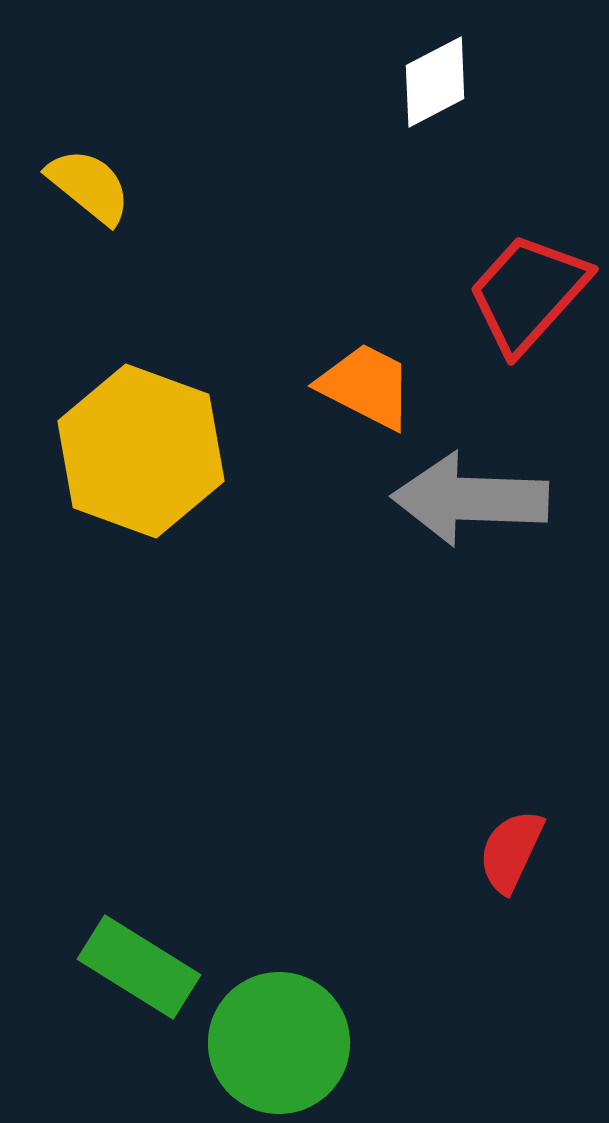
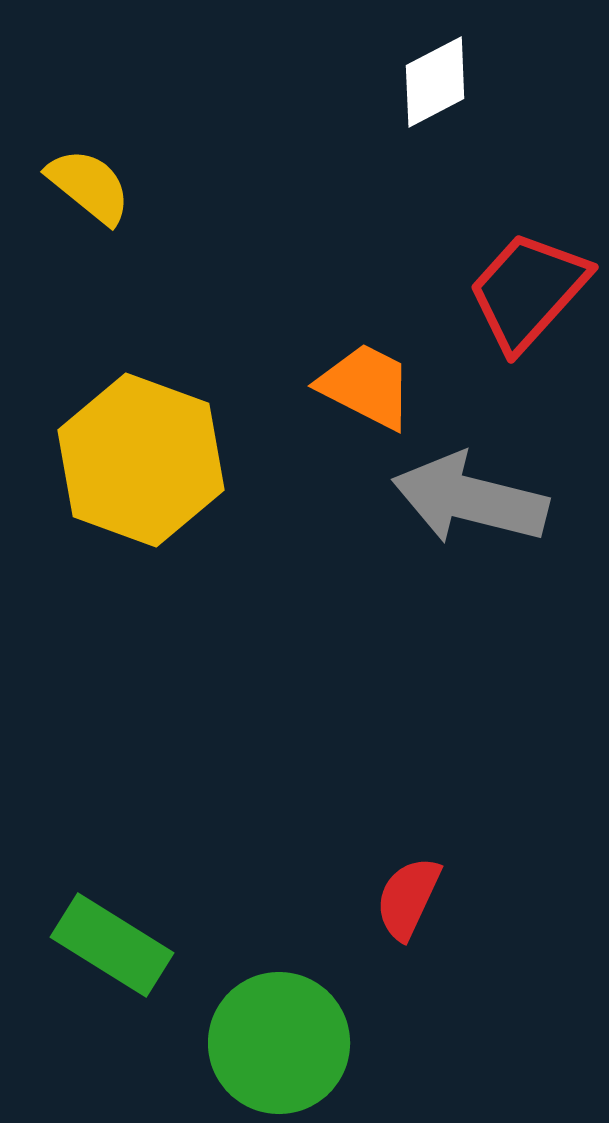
red trapezoid: moved 2 px up
yellow hexagon: moved 9 px down
gray arrow: rotated 12 degrees clockwise
red semicircle: moved 103 px left, 47 px down
green rectangle: moved 27 px left, 22 px up
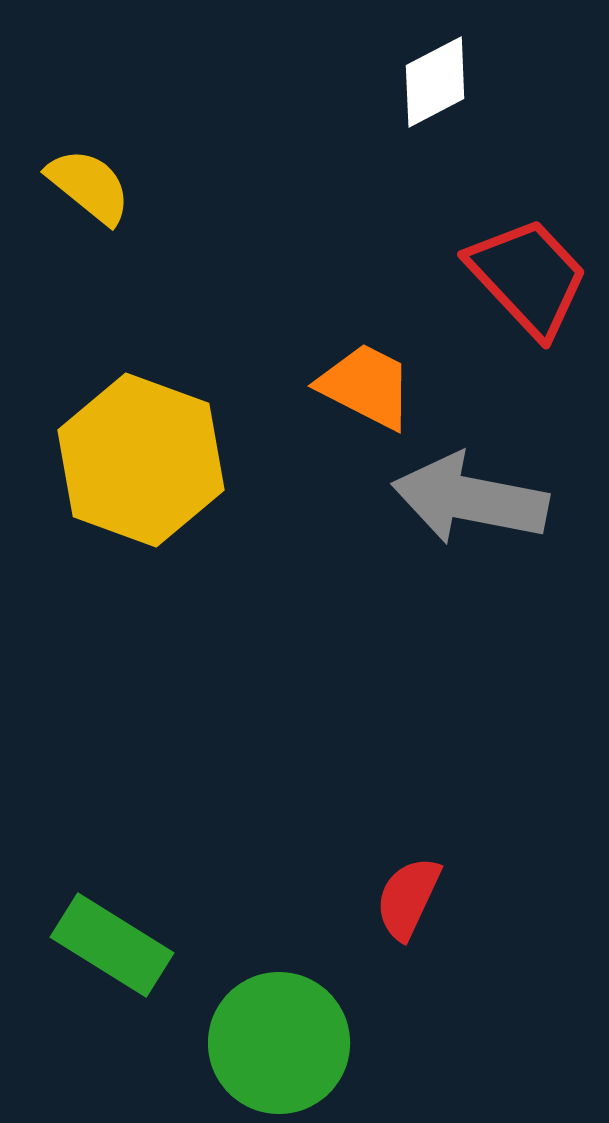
red trapezoid: moved 14 px up; rotated 95 degrees clockwise
gray arrow: rotated 3 degrees counterclockwise
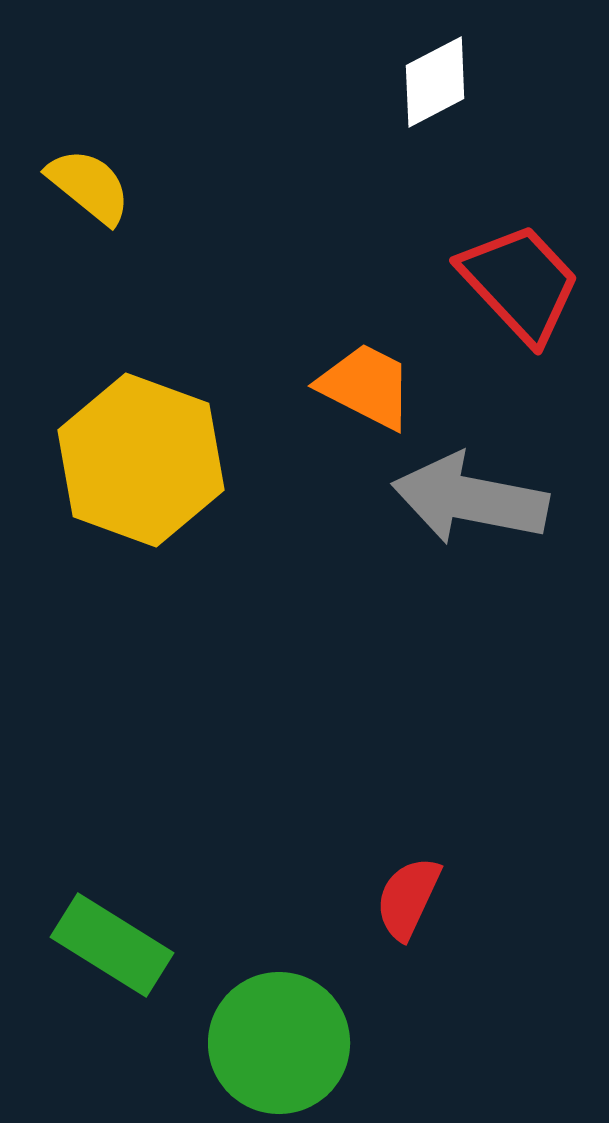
red trapezoid: moved 8 px left, 6 px down
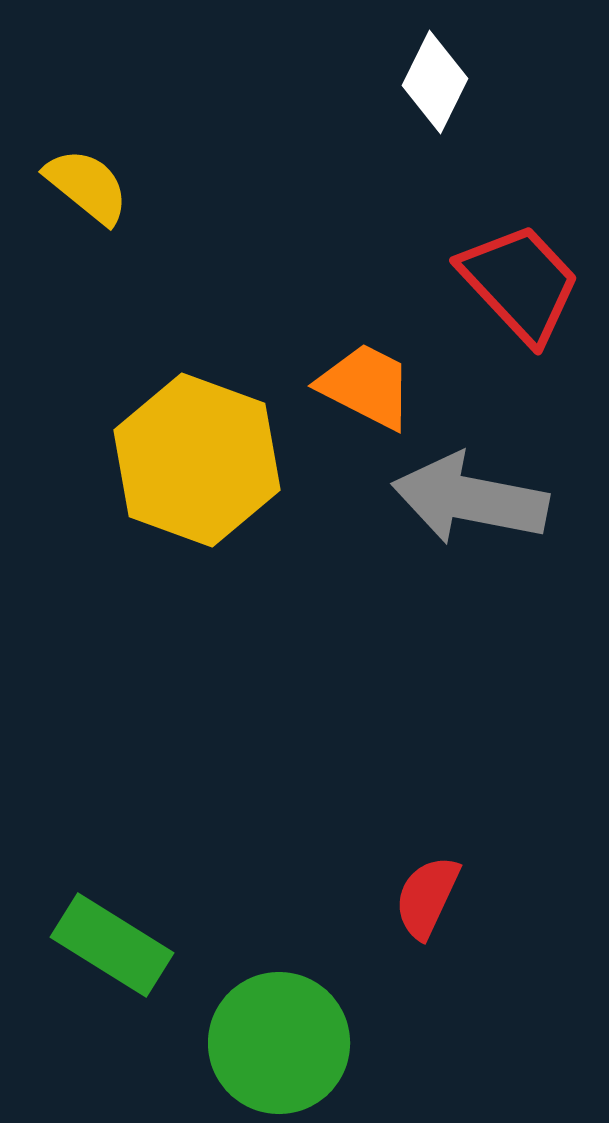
white diamond: rotated 36 degrees counterclockwise
yellow semicircle: moved 2 px left
yellow hexagon: moved 56 px right
red semicircle: moved 19 px right, 1 px up
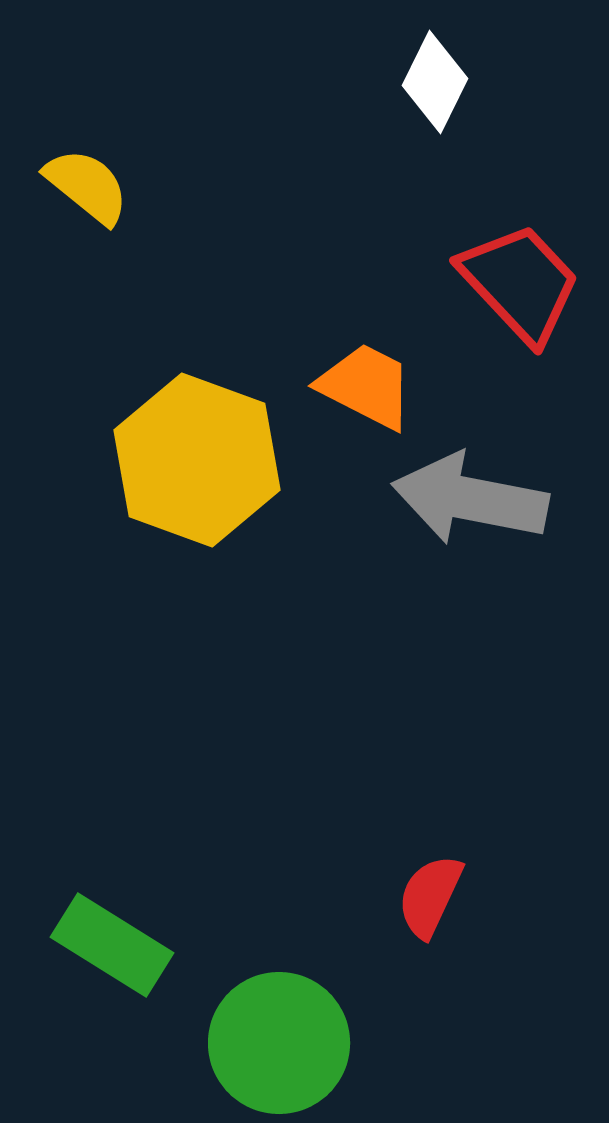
red semicircle: moved 3 px right, 1 px up
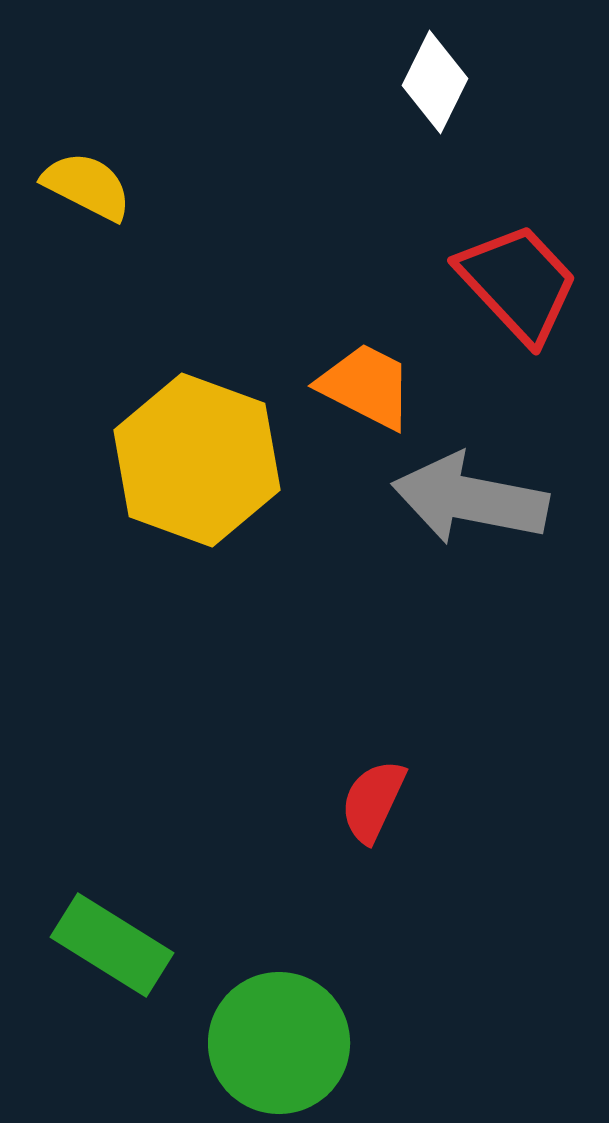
yellow semicircle: rotated 12 degrees counterclockwise
red trapezoid: moved 2 px left
red semicircle: moved 57 px left, 95 px up
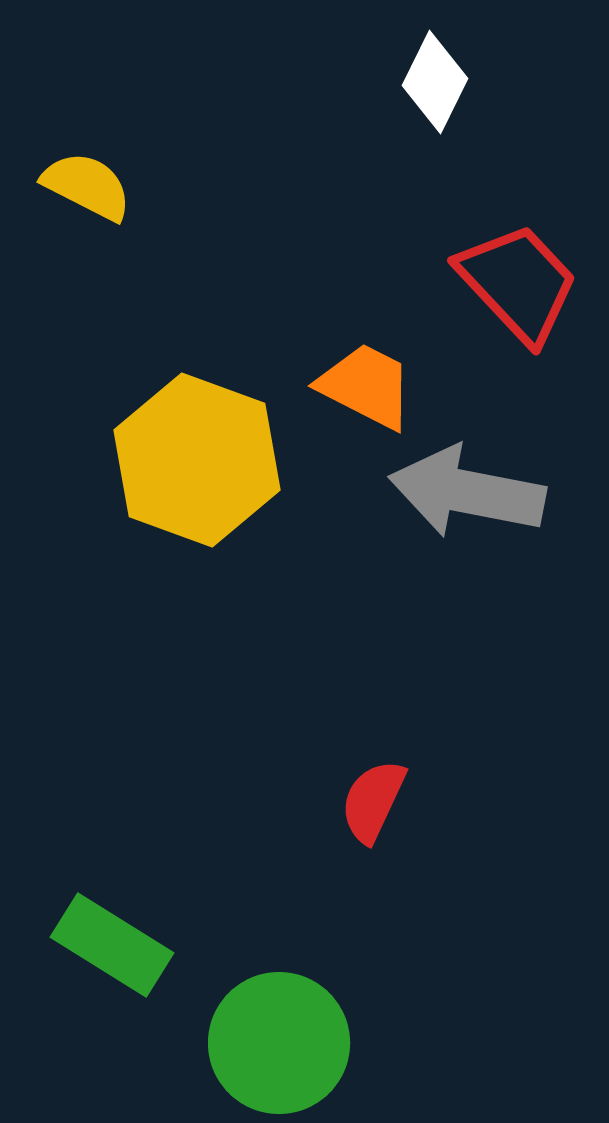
gray arrow: moved 3 px left, 7 px up
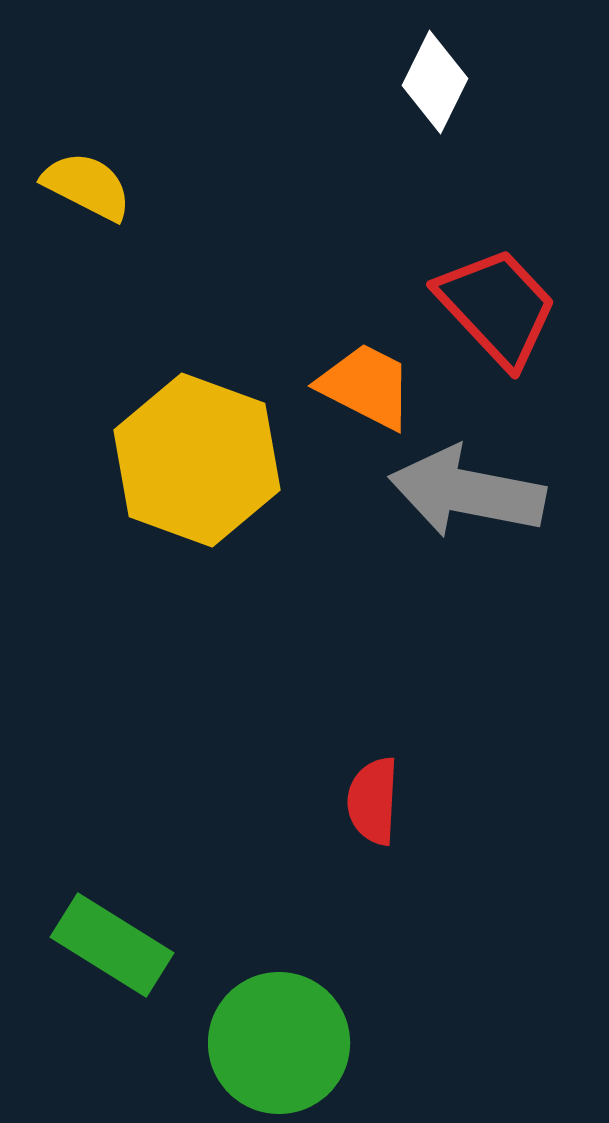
red trapezoid: moved 21 px left, 24 px down
red semicircle: rotated 22 degrees counterclockwise
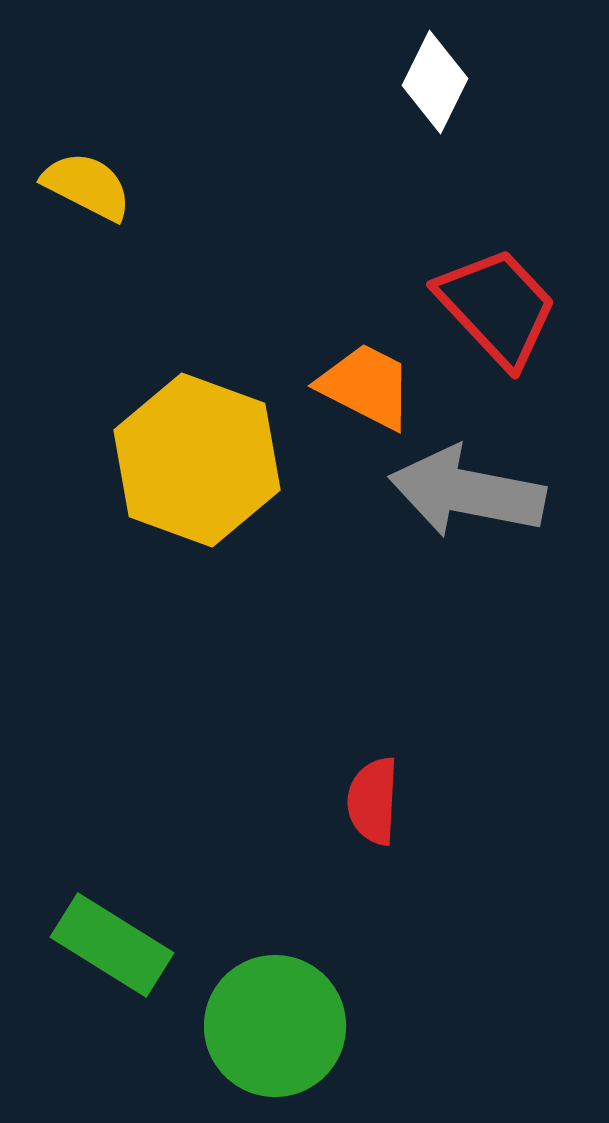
green circle: moved 4 px left, 17 px up
